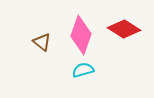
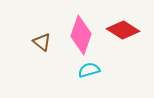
red diamond: moved 1 px left, 1 px down
cyan semicircle: moved 6 px right
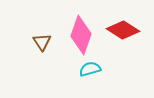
brown triangle: rotated 18 degrees clockwise
cyan semicircle: moved 1 px right, 1 px up
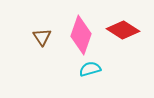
brown triangle: moved 5 px up
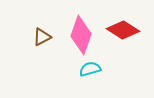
brown triangle: rotated 36 degrees clockwise
